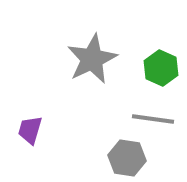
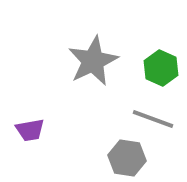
gray star: moved 1 px right, 2 px down
gray line: rotated 12 degrees clockwise
purple trapezoid: rotated 116 degrees counterclockwise
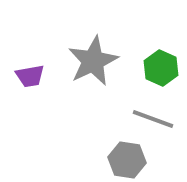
purple trapezoid: moved 54 px up
gray hexagon: moved 2 px down
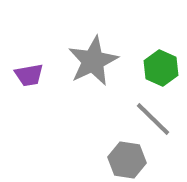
purple trapezoid: moved 1 px left, 1 px up
gray line: rotated 24 degrees clockwise
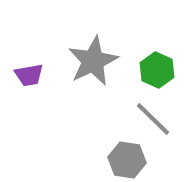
green hexagon: moved 4 px left, 2 px down
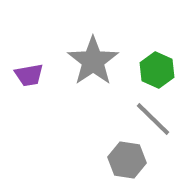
gray star: rotated 9 degrees counterclockwise
